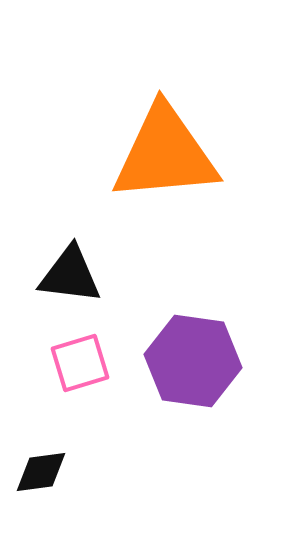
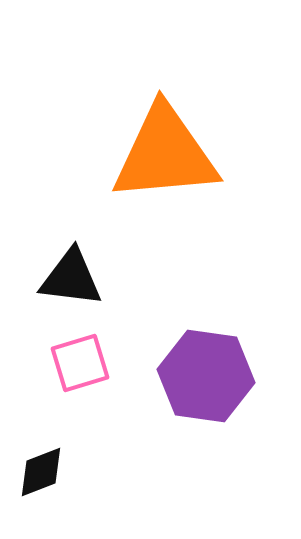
black triangle: moved 1 px right, 3 px down
purple hexagon: moved 13 px right, 15 px down
black diamond: rotated 14 degrees counterclockwise
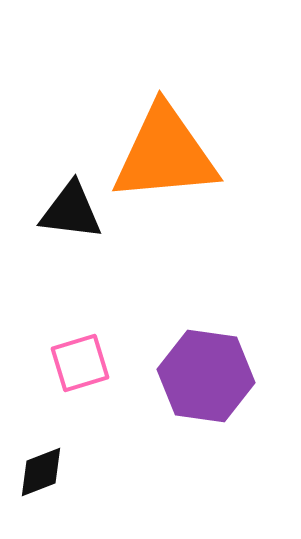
black triangle: moved 67 px up
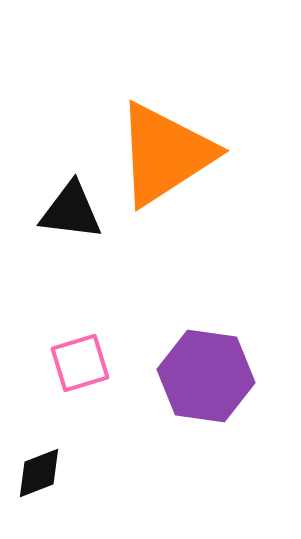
orange triangle: rotated 28 degrees counterclockwise
black diamond: moved 2 px left, 1 px down
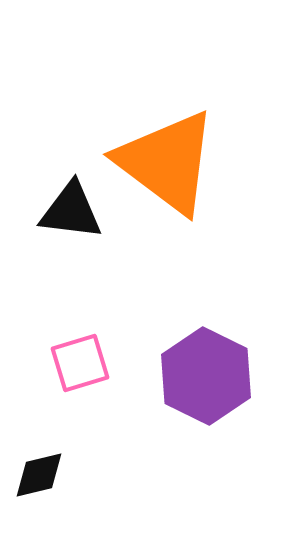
orange triangle: moved 2 px right, 8 px down; rotated 50 degrees counterclockwise
purple hexagon: rotated 18 degrees clockwise
black diamond: moved 2 px down; rotated 8 degrees clockwise
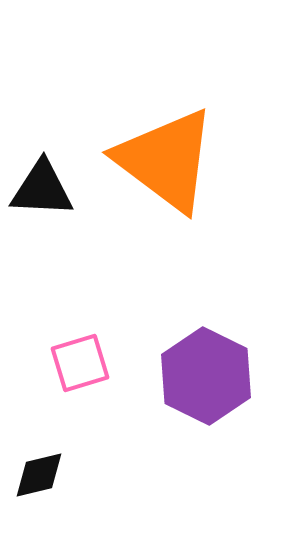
orange triangle: moved 1 px left, 2 px up
black triangle: moved 29 px left, 22 px up; rotated 4 degrees counterclockwise
